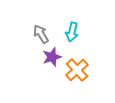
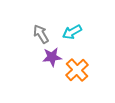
cyan arrow: rotated 48 degrees clockwise
purple star: rotated 12 degrees clockwise
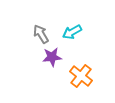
orange cross: moved 4 px right, 6 px down; rotated 10 degrees counterclockwise
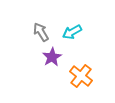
gray arrow: moved 2 px up
purple star: rotated 24 degrees counterclockwise
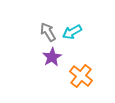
gray arrow: moved 7 px right
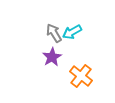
gray arrow: moved 6 px right, 1 px down
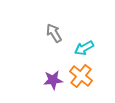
cyan arrow: moved 12 px right, 16 px down
purple star: moved 1 px right, 23 px down; rotated 24 degrees clockwise
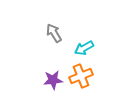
orange cross: rotated 30 degrees clockwise
